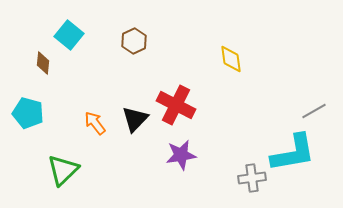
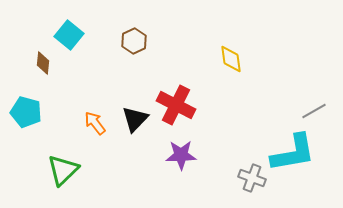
cyan pentagon: moved 2 px left, 1 px up
purple star: rotated 8 degrees clockwise
gray cross: rotated 28 degrees clockwise
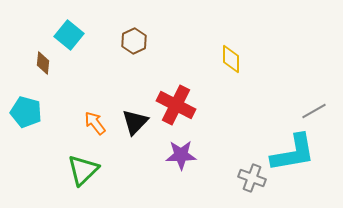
yellow diamond: rotated 8 degrees clockwise
black triangle: moved 3 px down
green triangle: moved 20 px right
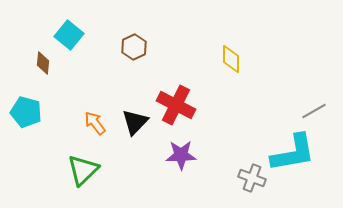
brown hexagon: moved 6 px down
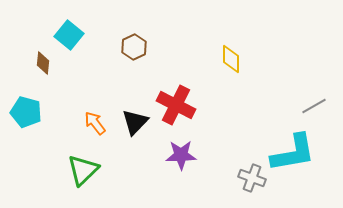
gray line: moved 5 px up
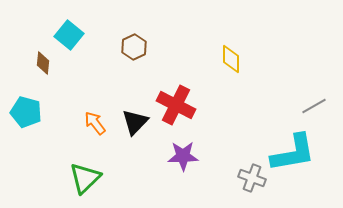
purple star: moved 2 px right, 1 px down
green triangle: moved 2 px right, 8 px down
